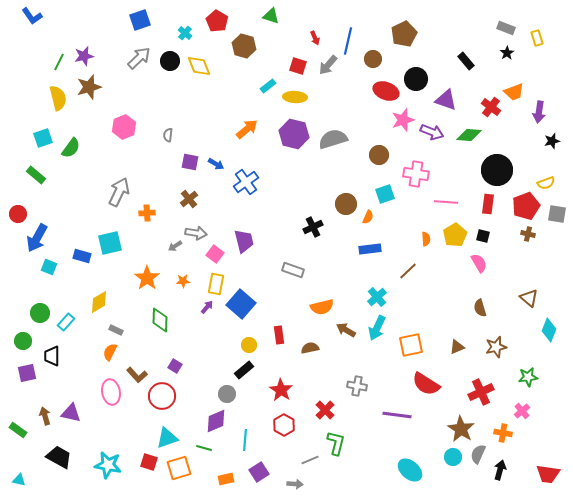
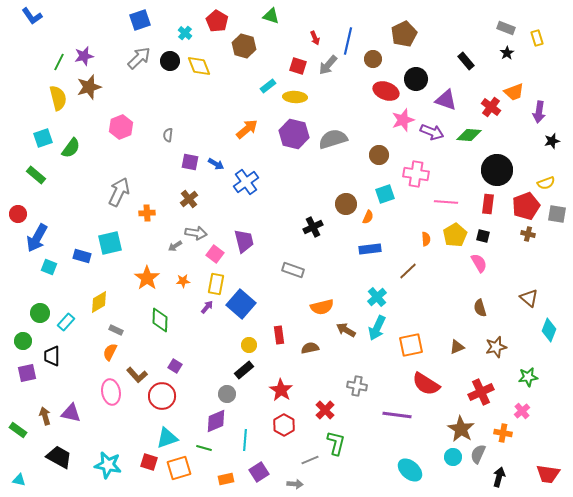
pink hexagon at (124, 127): moved 3 px left
black arrow at (500, 470): moved 1 px left, 7 px down
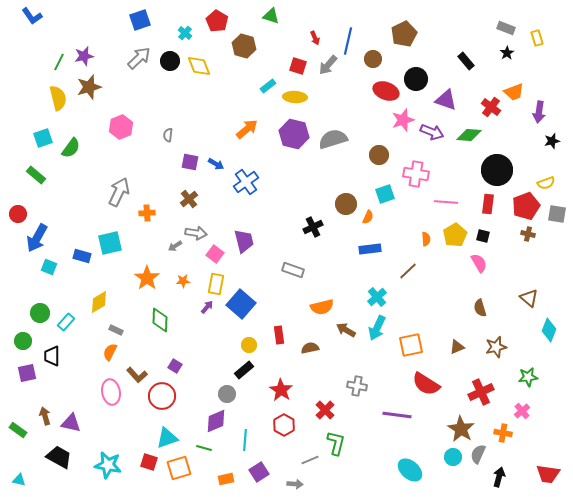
purple triangle at (71, 413): moved 10 px down
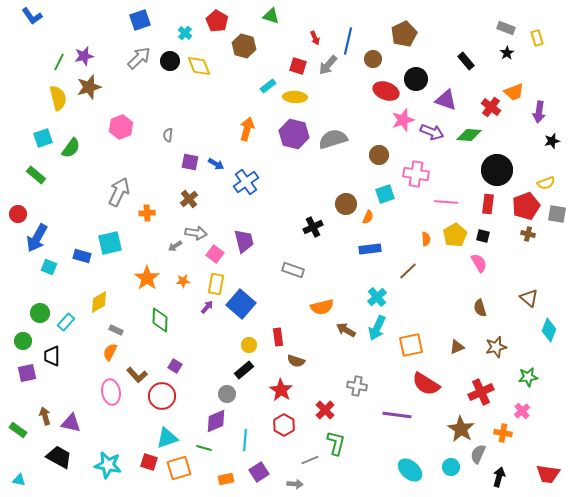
orange arrow at (247, 129): rotated 35 degrees counterclockwise
red rectangle at (279, 335): moved 1 px left, 2 px down
brown semicircle at (310, 348): moved 14 px left, 13 px down; rotated 150 degrees counterclockwise
cyan circle at (453, 457): moved 2 px left, 10 px down
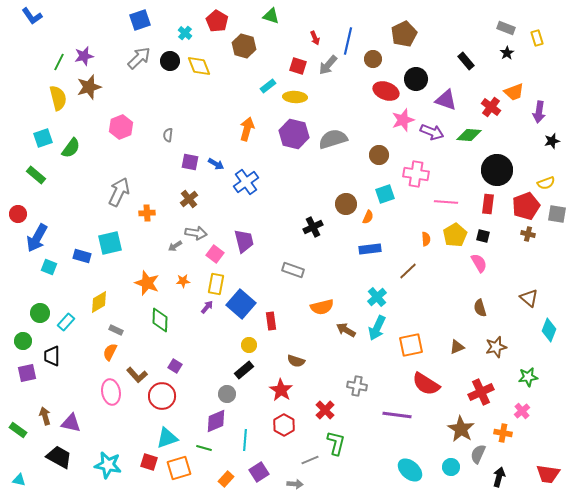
orange star at (147, 278): moved 5 px down; rotated 15 degrees counterclockwise
red rectangle at (278, 337): moved 7 px left, 16 px up
orange rectangle at (226, 479): rotated 35 degrees counterclockwise
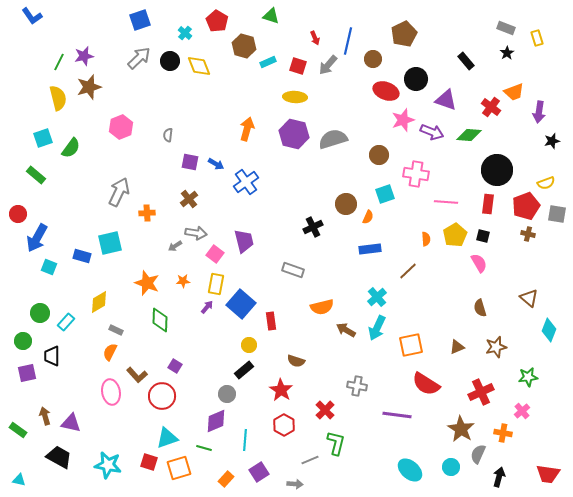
cyan rectangle at (268, 86): moved 24 px up; rotated 14 degrees clockwise
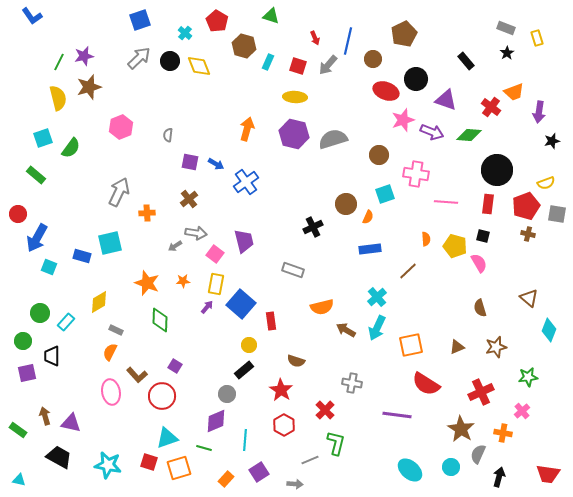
cyan rectangle at (268, 62): rotated 42 degrees counterclockwise
yellow pentagon at (455, 235): moved 11 px down; rotated 25 degrees counterclockwise
gray cross at (357, 386): moved 5 px left, 3 px up
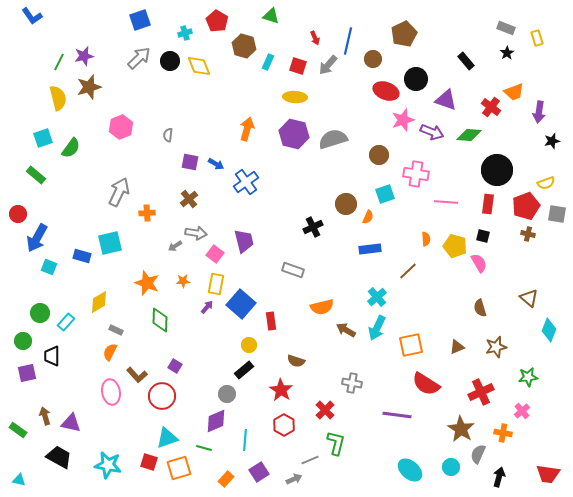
cyan cross at (185, 33): rotated 32 degrees clockwise
gray arrow at (295, 484): moved 1 px left, 5 px up; rotated 28 degrees counterclockwise
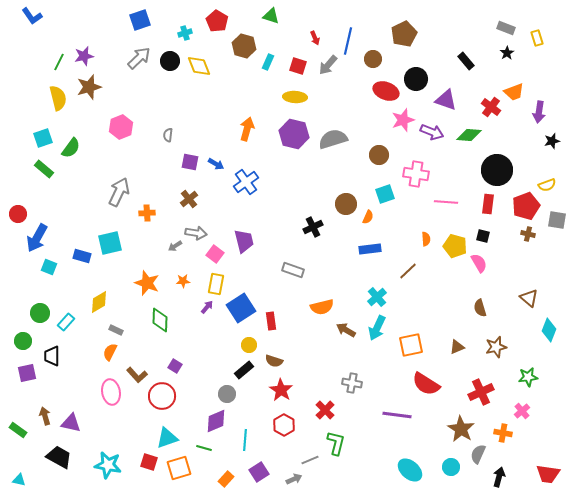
green rectangle at (36, 175): moved 8 px right, 6 px up
yellow semicircle at (546, 183): moved 1 px right, 2 px down
gray square at (557, 214): moved 6 px down
blue square at (241, 304): moved 4 px down; rotated 16 degrees clockwise
brown semicircle at (296, 361): moved 22 px left
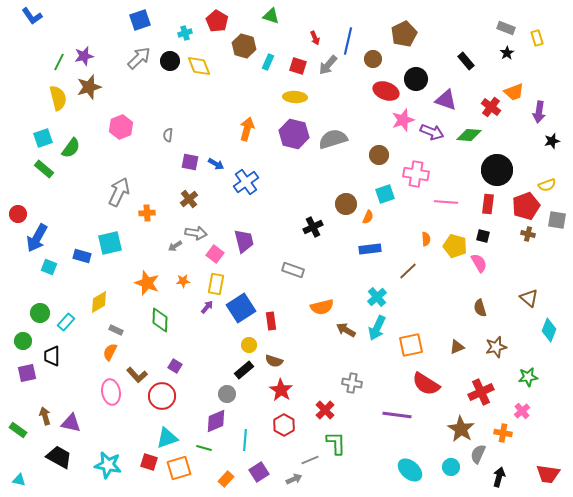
green L-shape at (336, 443): rotated 15 degrees counterclockwise
